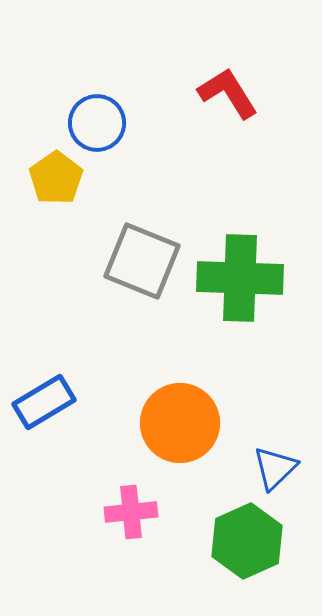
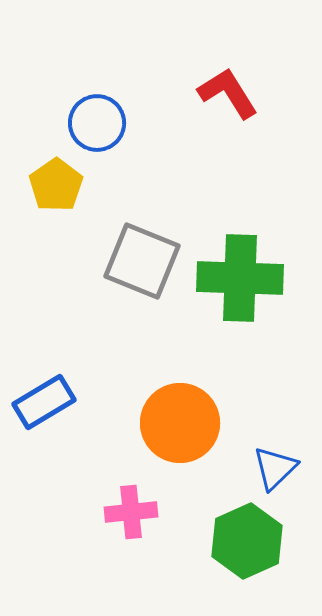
yellow pentagon: moved 7 px down
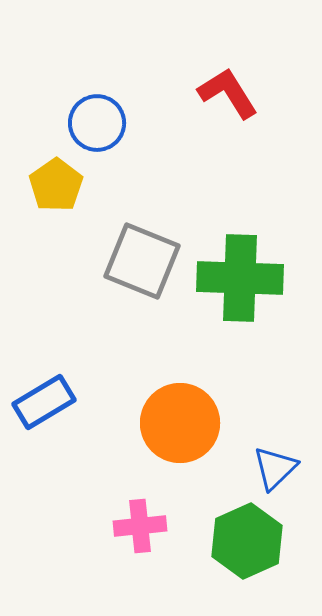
pink cross: moved 9 px right, 14 px down
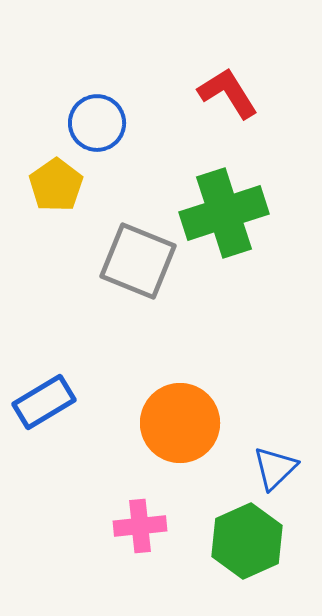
gray square: moved 4 px left
green cross: moved 16 px left, 65 px up; rotated 20 degrees counterclockwise
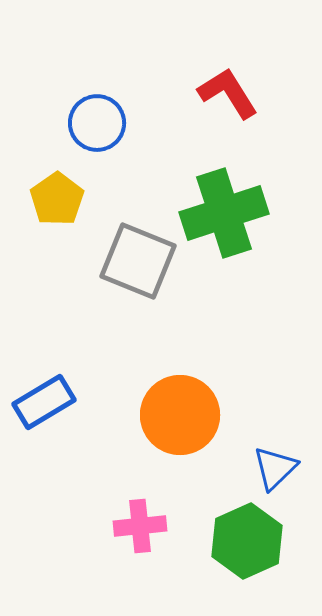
yellow pentagon: moved 1 px right, 14 px down
orange circle: moved 8 px up
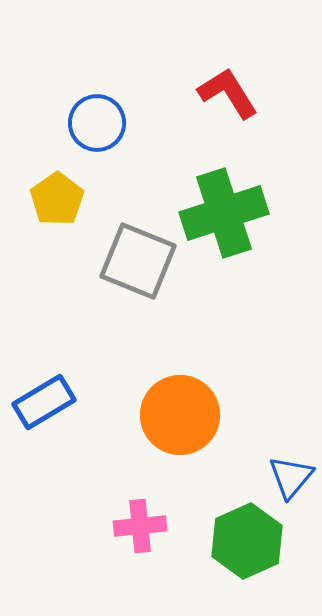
blue triangle: moved 16 px right, 9 px down; rotated 6 degrees counterclockwise
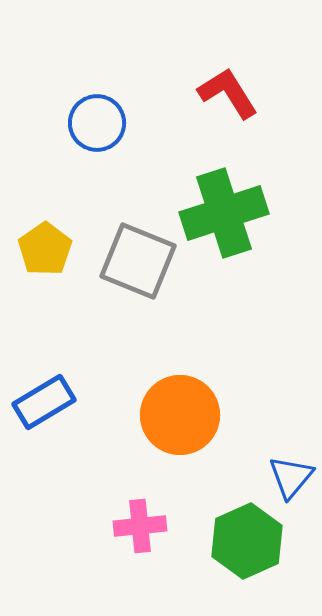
yellow pentagon: moved 12 px left, 50 px down
